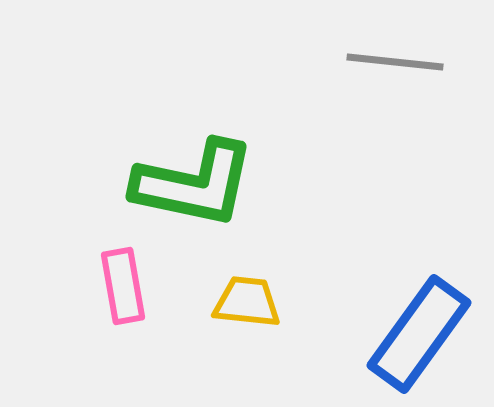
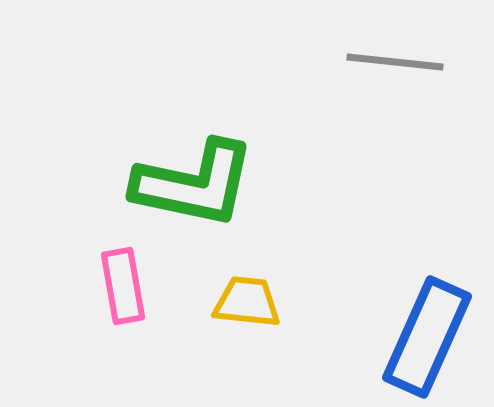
blue rectangle: moved 8 px right, 3 px down; rotated 12 degrees counterclockwise
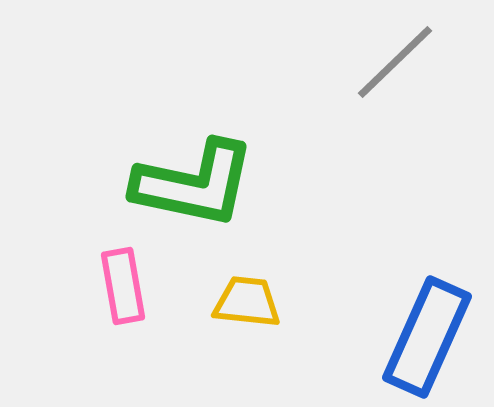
gray line: rotated 50 degrees counterclockwise
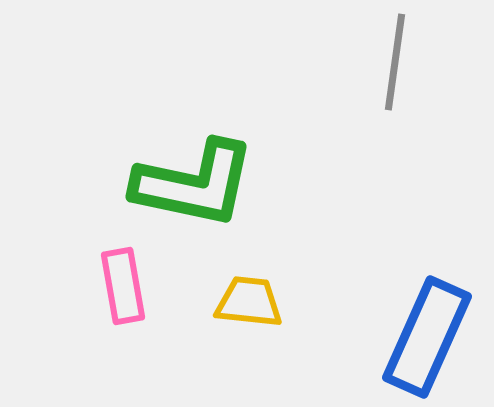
gray line: rotated 38 degrees counterclockwise
yellow trapezoid: moved 2 px right
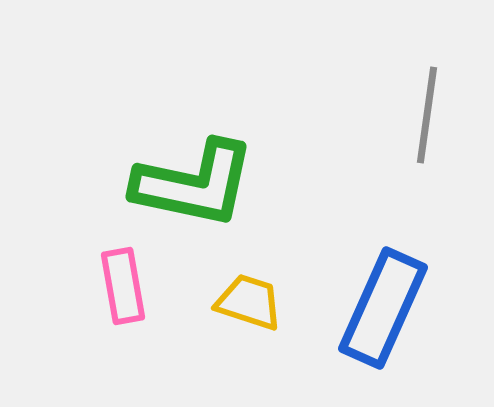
gray line: moved 32 px right, 53 px down
yellow trapezoid: rotated 12 degrees clockwise
blue rectangle: moved 44 px left, 29 px up
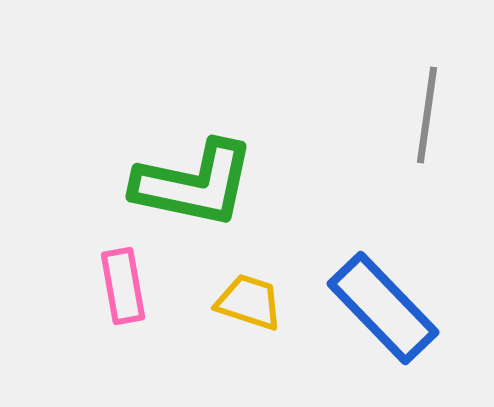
blue rectangle: rotated 68 degrees counterclockwise
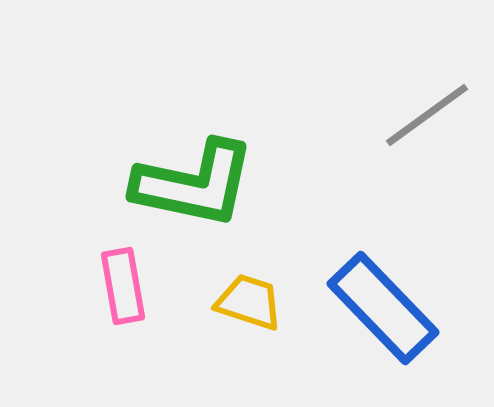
gray line: rotated 46 degrees clockwise
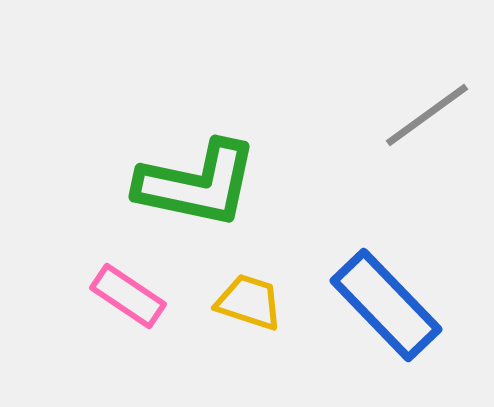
green L-shape: moved 3 px right
pink rectangle: moved 5 px right, 10 px down; rotated 46 degrees counterclockwise
blue rectangle: moved 3 px right, 3 px up
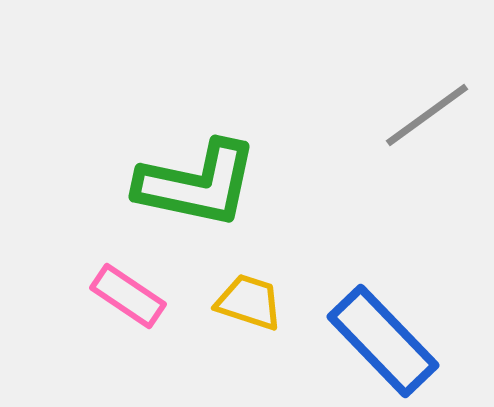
blue rectangle: moved 3 px left, 36 px down
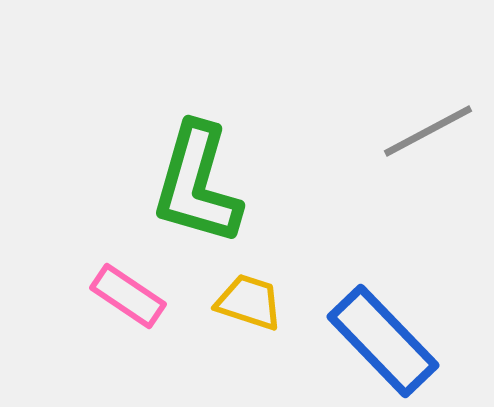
gray line: moved 1 px right, 16 px down; rotated 8 degrees clockwise
green L-shape: rotated 94 degrees clockwise
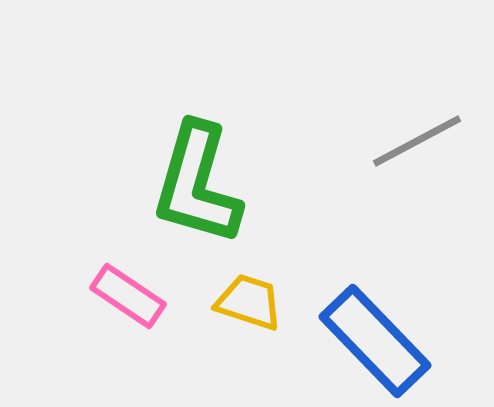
gray line: moved 11 px left, 10 px down
blue rectangle: moved 8 px left
